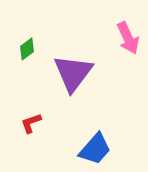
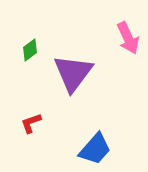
green diamond: moved 3 px right, 1 px down
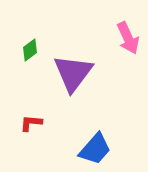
red L-shape: rotated 25 degrees clockwise
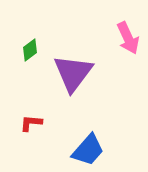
blue trapezoid: moved 7 px left, 1 px down
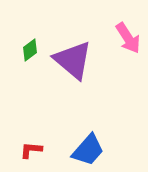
pink arrow: rotated 8 degrees counterclockwise
purple triangle: moved 13 px up; rotated 27 degrees counterclockwise
red L-shape: moved 27 px down
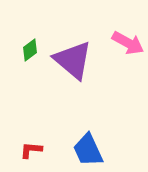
pink arrow: moved 5 px down; rotated 28 degrees counterclockwise
blue trapezoid: rotated 114 degrees clockwise
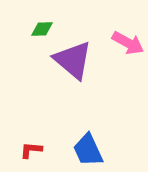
green diamond: moved 12 px right, 21 px up; rotated 35 degrees clockwise
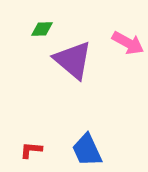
blue trapezoid: moved 1 px left
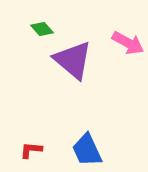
green diamond: rotated 50 degrees clockwise
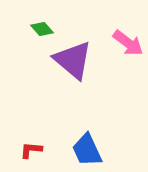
pink arrow: rotated 8 degrees clockwise
